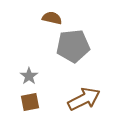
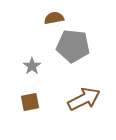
brown semicircle: moved 2 px right; rotated 24 degrees counterclockwise
gray pentagon: rotated 12 degrees clockwise
gray star: moved 3 px right, 10 px up
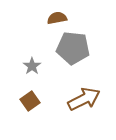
brown semicircle: moved 3 px right
gray pentagon: moved 2 px down
brown square: moved 1 px up; rotated 24 degrees counterclockwise
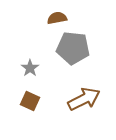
gray star: moved 2 px left, 2 px down
brown square: rotated 30 degrees counterclockwise
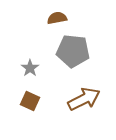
gray pentagon: moved 3 px down
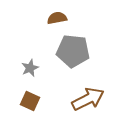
gray star: rotated 12 degrees clockwise
brown arrow: moved 4 px right
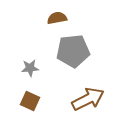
gray pentagon: rotated 12 degrees counterclockwise
gray star: rotated 18 degrees clockwise
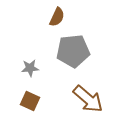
brown semicircle: moved 1 px up; rotated 126 degrees clockwise
brown arrow: rotated 68 degrees clockwise
